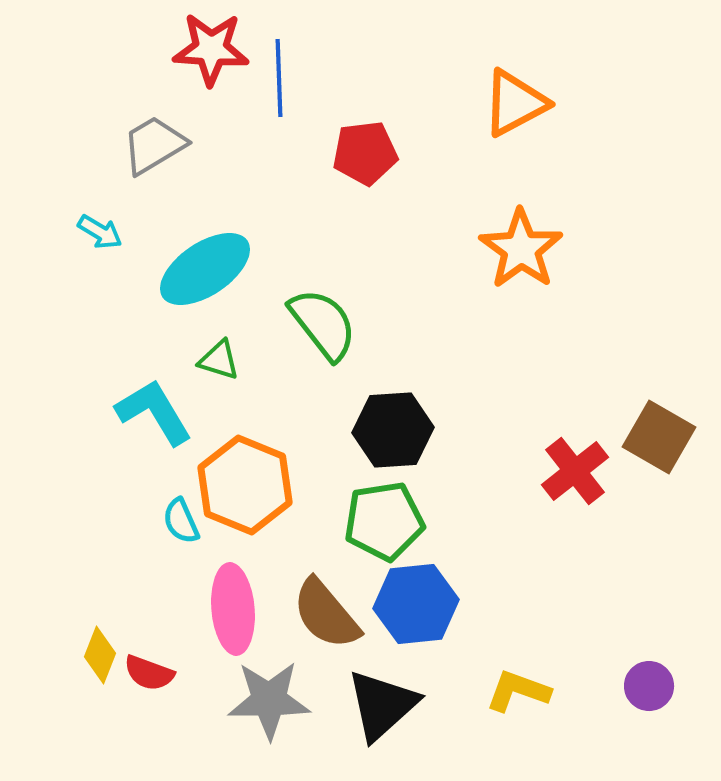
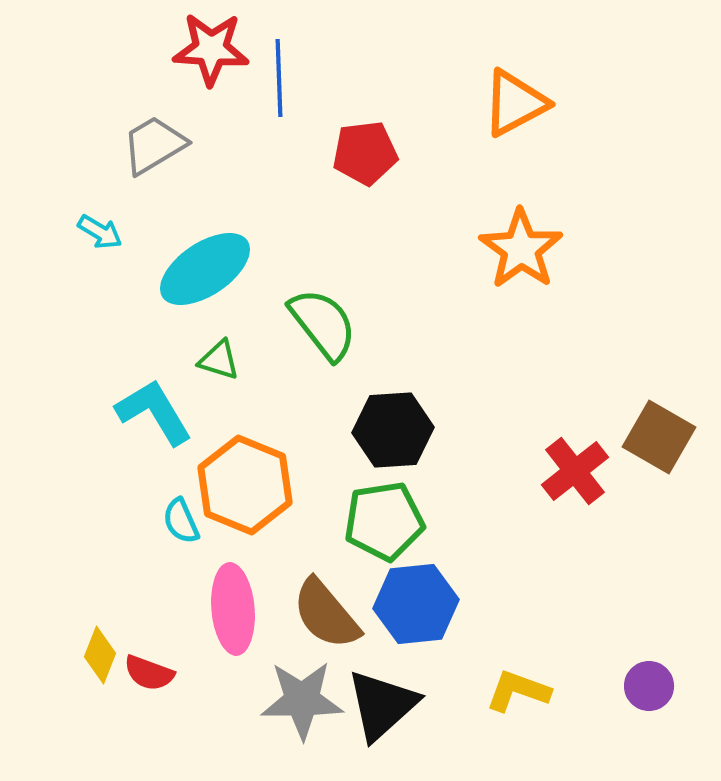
gray star: moved 33 px right
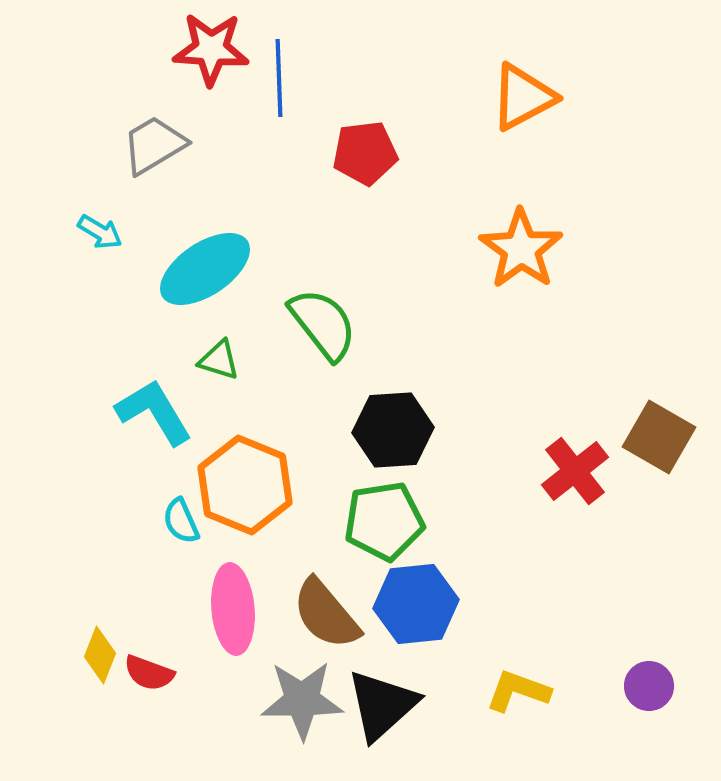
orange triangle: moved 8 px right, 6 px up
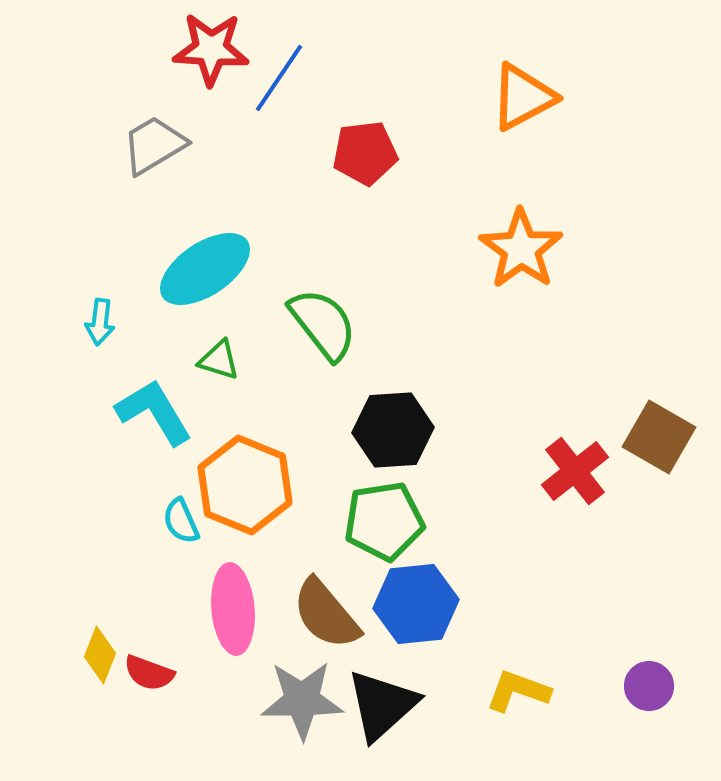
blue line: rotated 36 degrees clockwise
cyan arrow: moved 90 px down; rotated 66 degrees clockwise
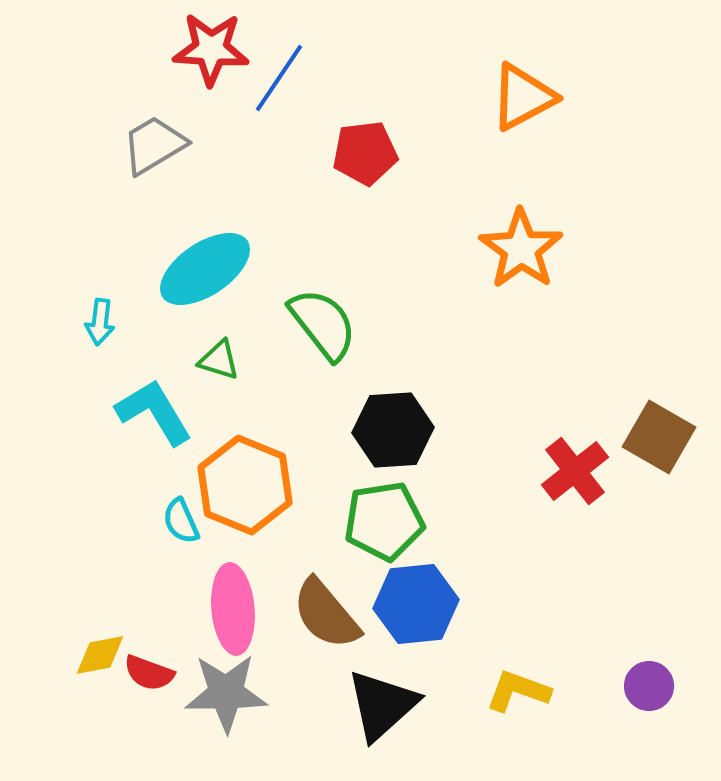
yellow diamond: rotated 58 degrees clockwise
gray star: moved 76 px left, 7 px up
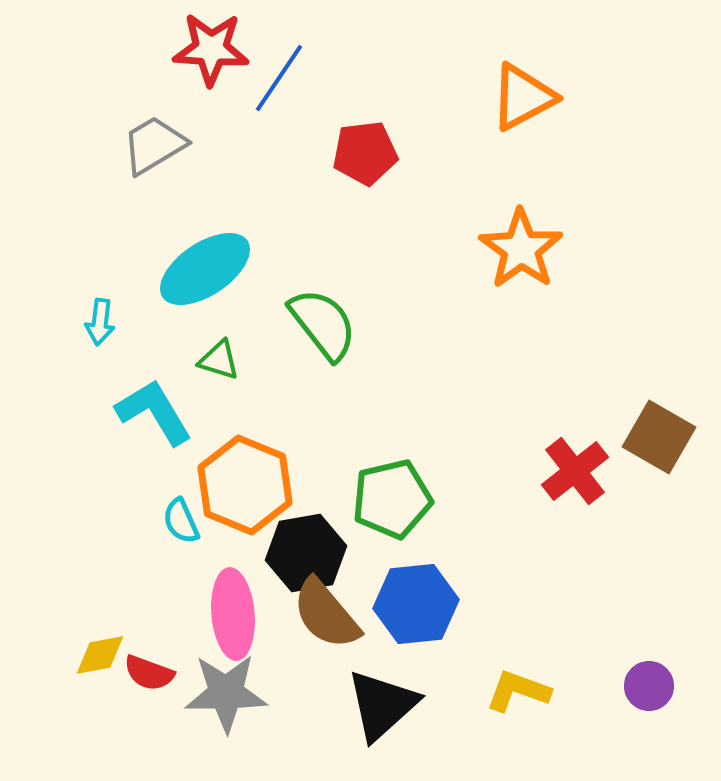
black hexagon: moved 87 px left, 123 px down; rotated 6 degrees counterclockwise
green pentagon: moved 8 px right, 22 px up; rotated 4 degrees counterclockwise
pink ellipse: moved 5 px down
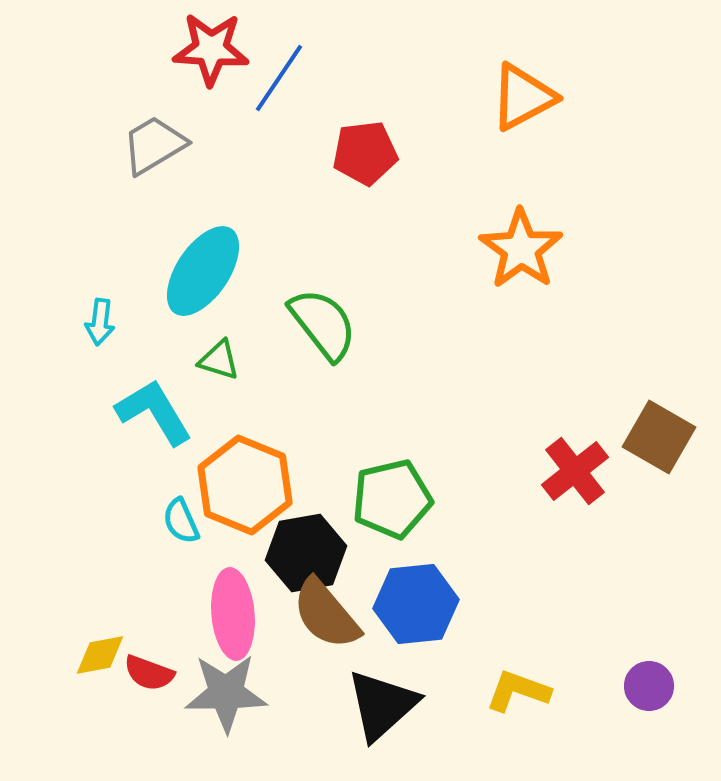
cyan ellipse: moved 2 px left, 2 px down; rotated 22 degrees counterclockwise
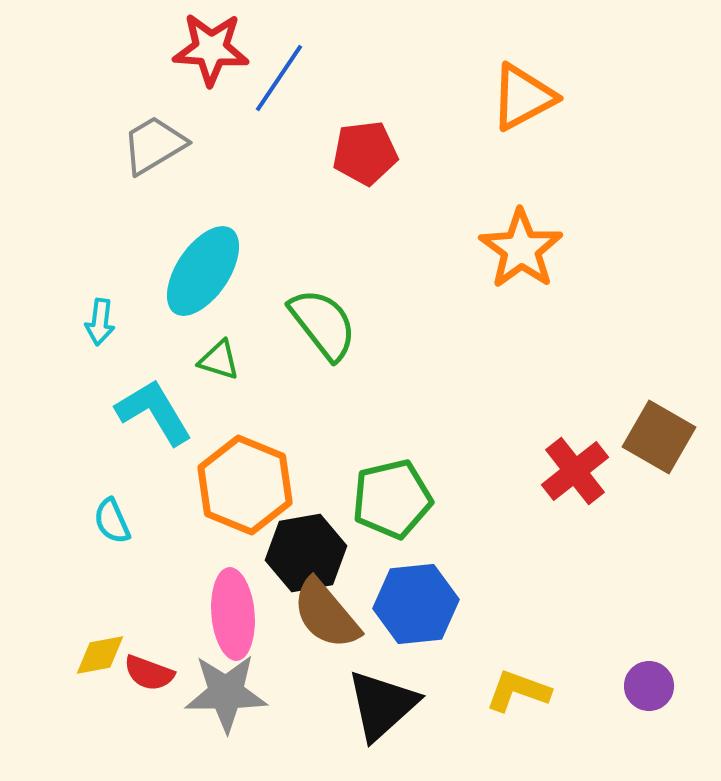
cyan semicircle: moved 69 px left
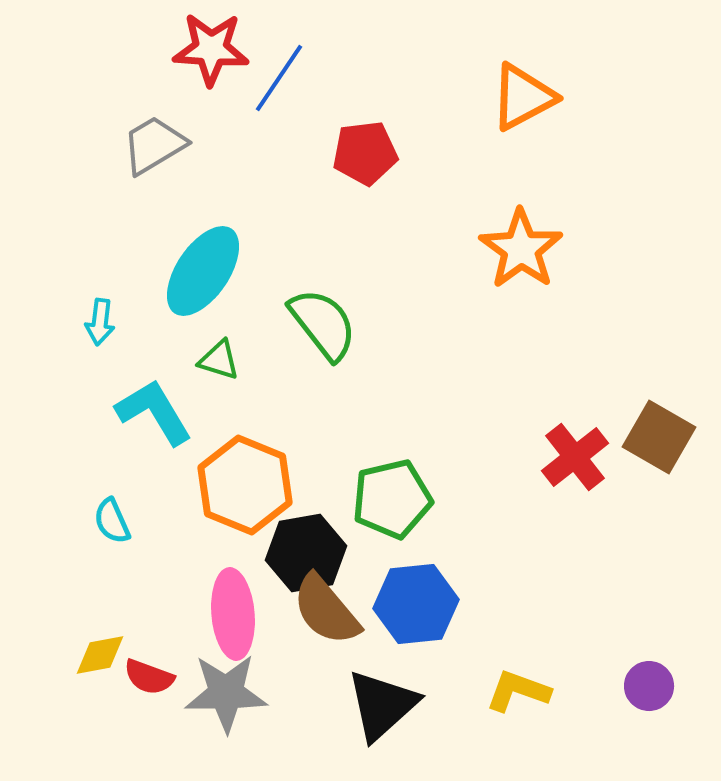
red cross: moved 14 px up
brown semicircle: moved 4 px up
red semicircle: moved 4 px down
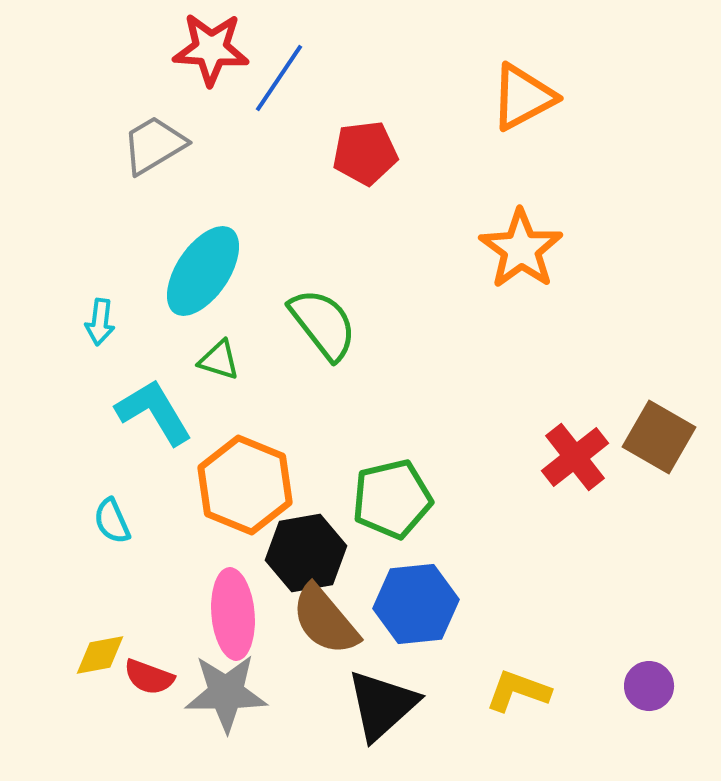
brown semicircle: moved 1 px left, 10 px down
